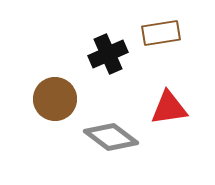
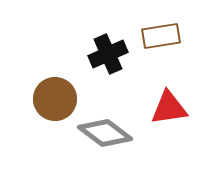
brown rectangle: moved 3 px down
gray diamond: moved 6 px left, 4 px up
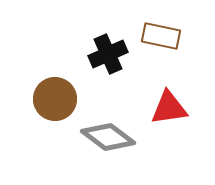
brown rectangle: rotated 21 degrees clockwise
gray diamond: moved 3 px right, 4 px down
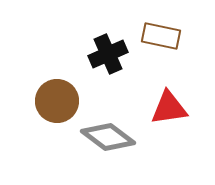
brown circle: moved 2 px right, 2 px down
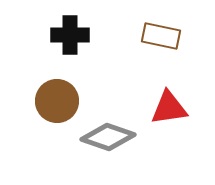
black cross: moved 38 px left, 19 px up; rotated 24 degrees clockwise
gray diamond: rotated 18 degrees counterclockwise
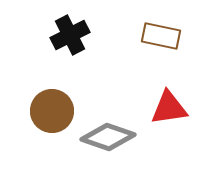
black cross: rotated 27 degrees counterclockwise
brown circle: moved 5 px left, 10 px down
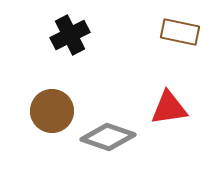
brown rectangle: moved 19 px right, 4 px up
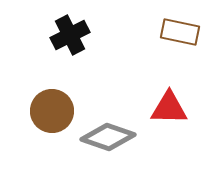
red triangle: rotated 9 degrees clockwise
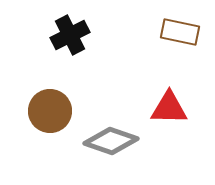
brown circle: moved 2 px left
gray diamond: moved 3 px right, 4 px down
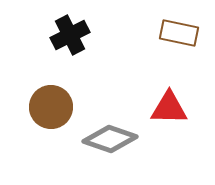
brown rectangle: moved 1 px left, 1 px down
brown circle: moved 1 px right, 4 px up
gray diamond: moved 1 px left, 2 px up
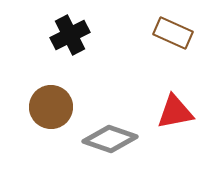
brown rectangle: moved 6 px left; rotated 12 degrees clockwise
red triangle: moved 6 px right, 4 px down; rotated 12 degrees counterclockwise
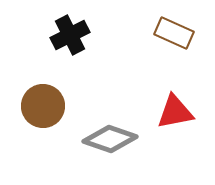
brown rectangle: moved 1 px right
brown circle: moved 8 px left, 1 px up
